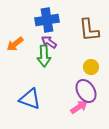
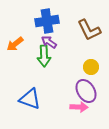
blue cross: moved 1 px down
brown L-shape: rotated 20 degrees counterclockwise
pink arrow: rotated 36 degrees clockwise
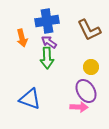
orange arrow: moved 7 px right, 6 px up; rotated 66 degrees counterclockwise
green arrow: moved 3 px right, 2 px down
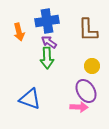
brown L-shape: moved 1 px left; rotated 25 degrees clockwise
orange arrow: moved 3 px left, 6 px up
yellow circle: moved 1 px right, 1 px up
